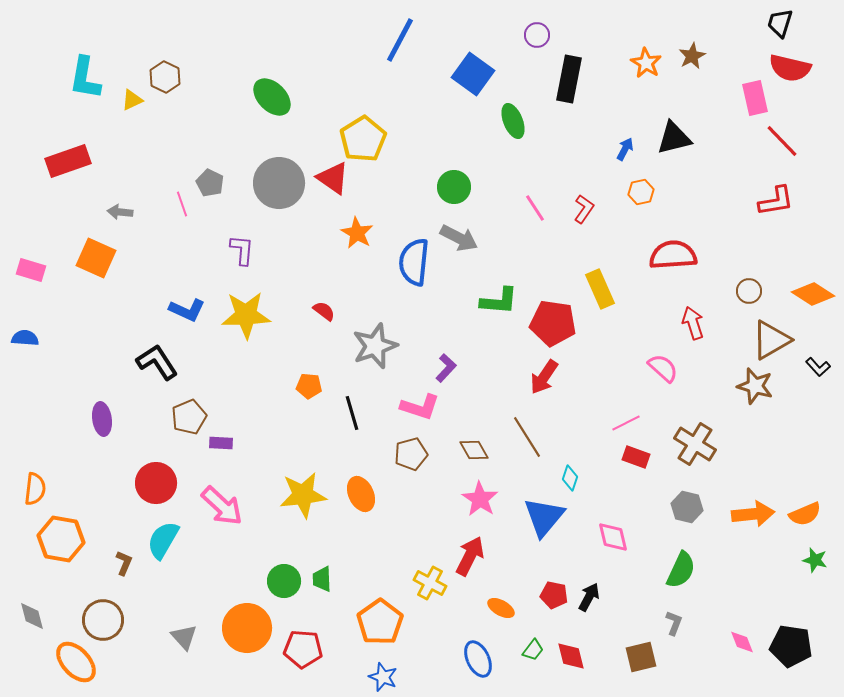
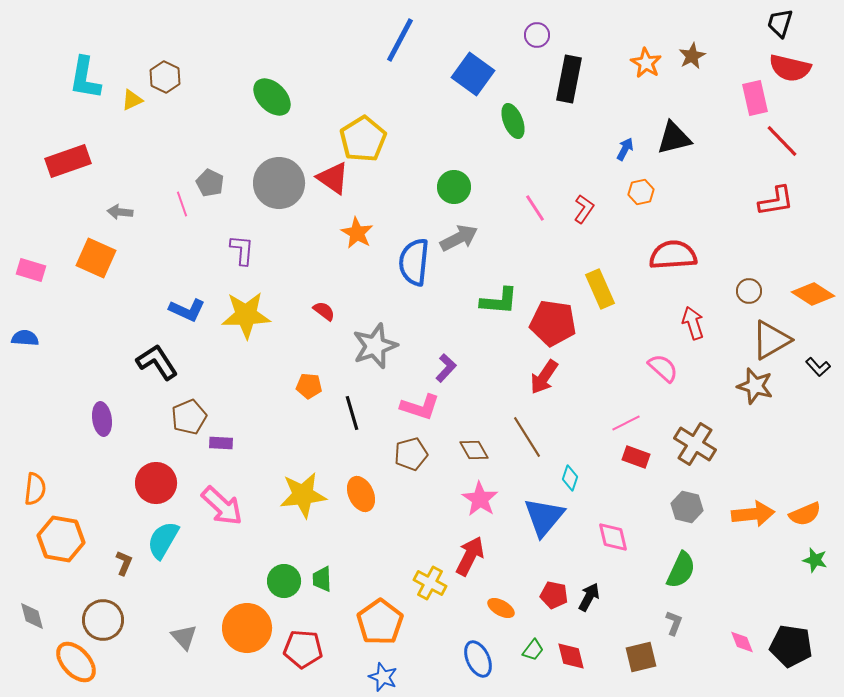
gray arrow at (459, 238): rotated 54 degrees counterclockwise
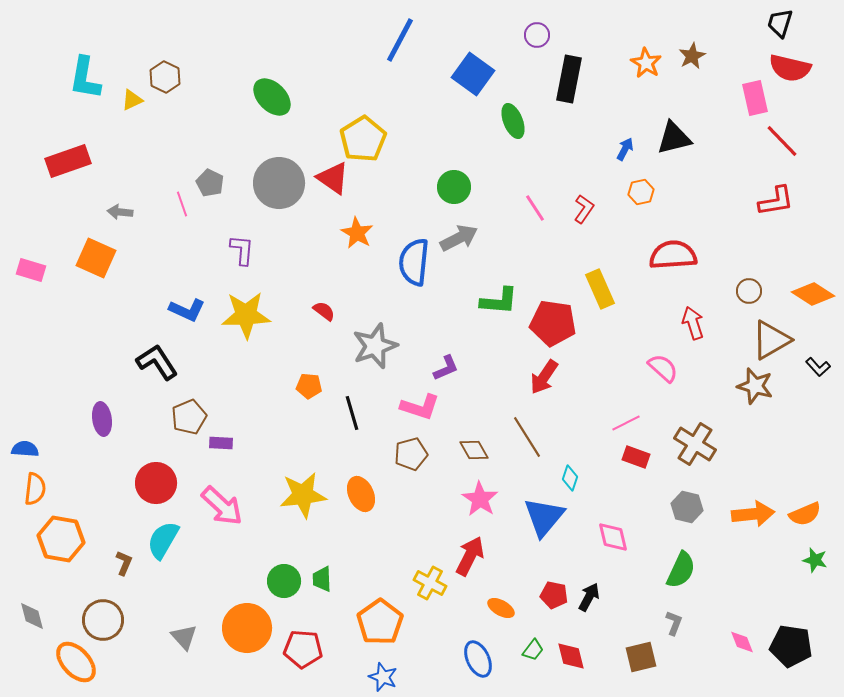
blue semicircle at (25, 338): moved 111 px down
purple L-shape at (446, 368): rotated 24 degrees clockwise
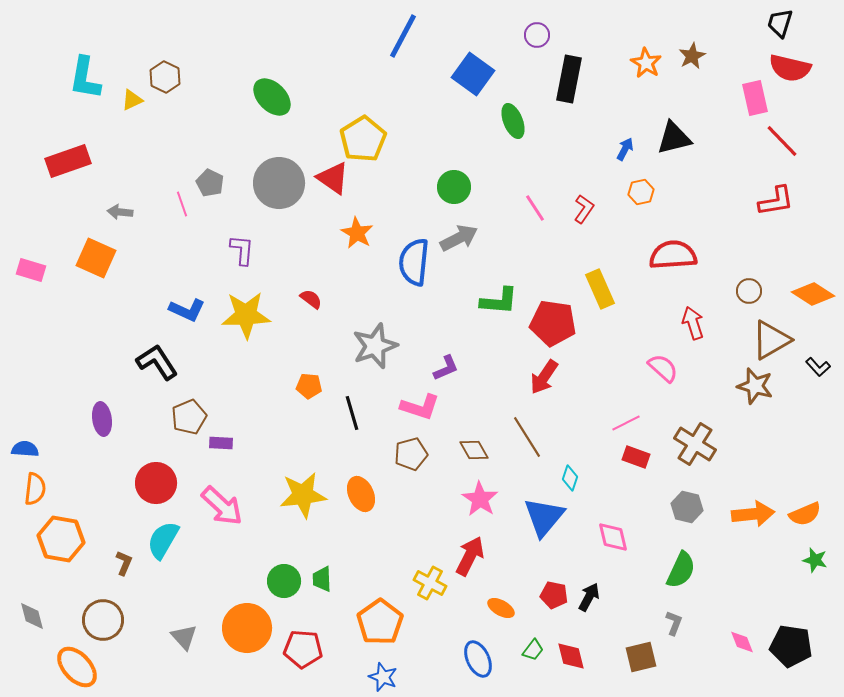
blue line at (400, 40): moved 3 px right, 4 px up
red semicircle at (324, 311): moved 13 px left, 12 px up
orange ellipse at (76, 662): moved 1 px right, 5 px down
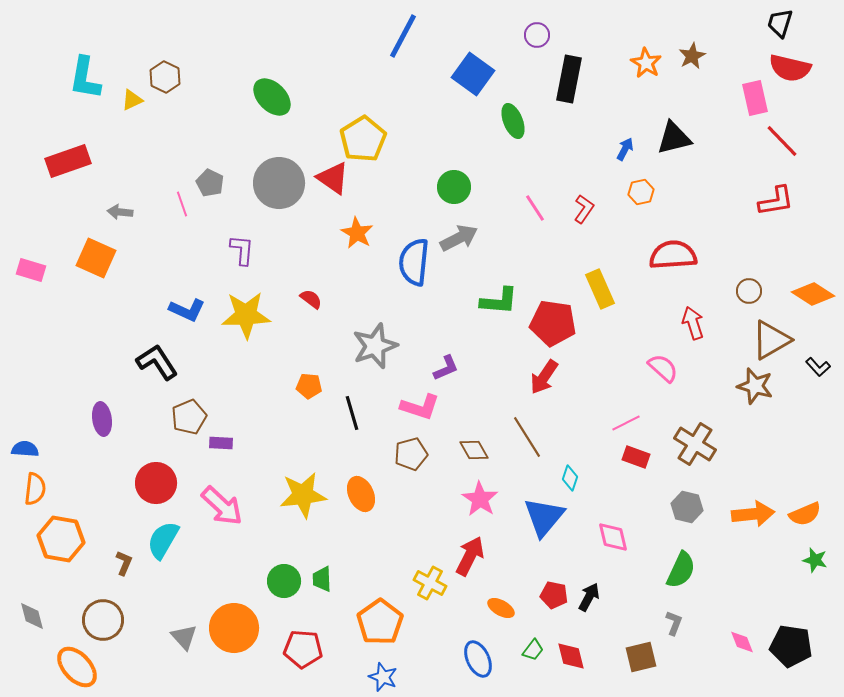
orange circle at (247, 628): moved 13 px left
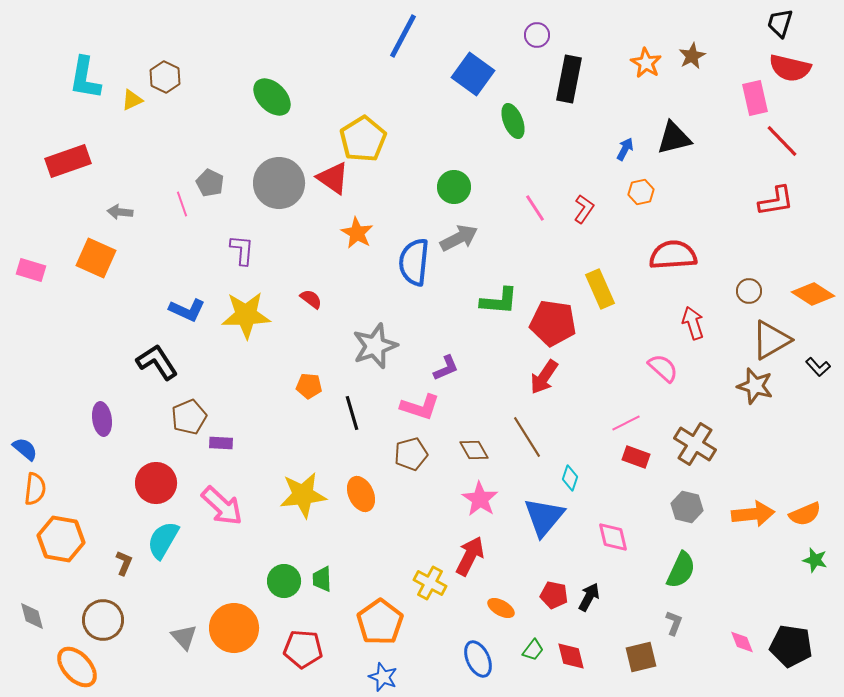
blue semicircle at (25, 449): rotated 36 degrees clockwise
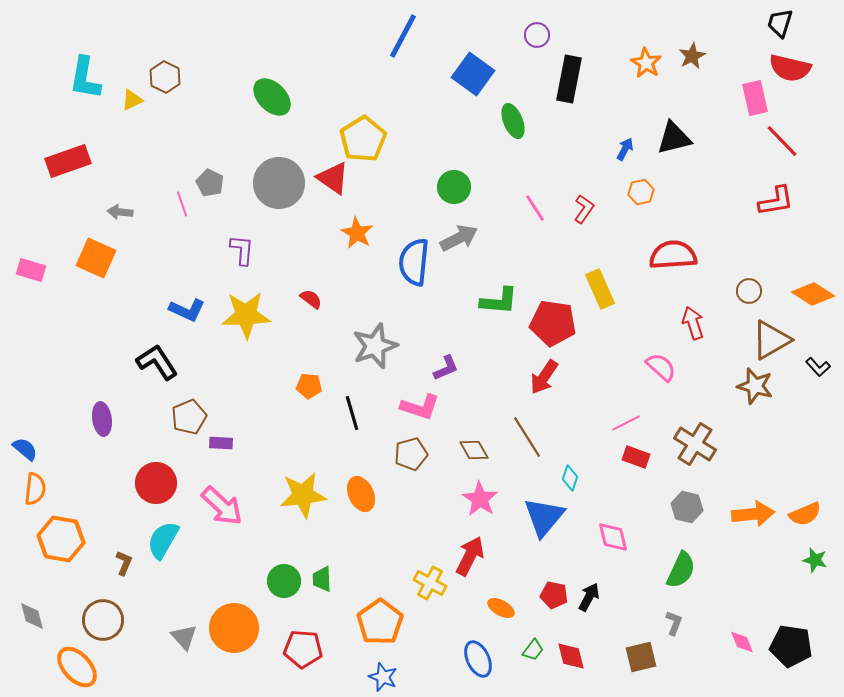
pink semicircle at (663, 368): moved 2 px left, 1 px up
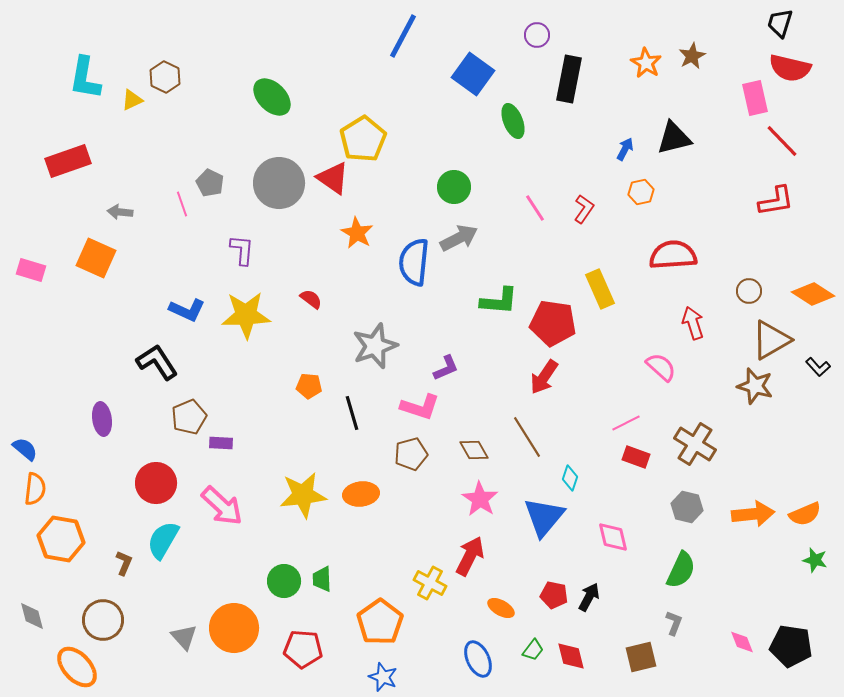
orange ellipse at (361, 494): rotated 72 degrees counterclockwise
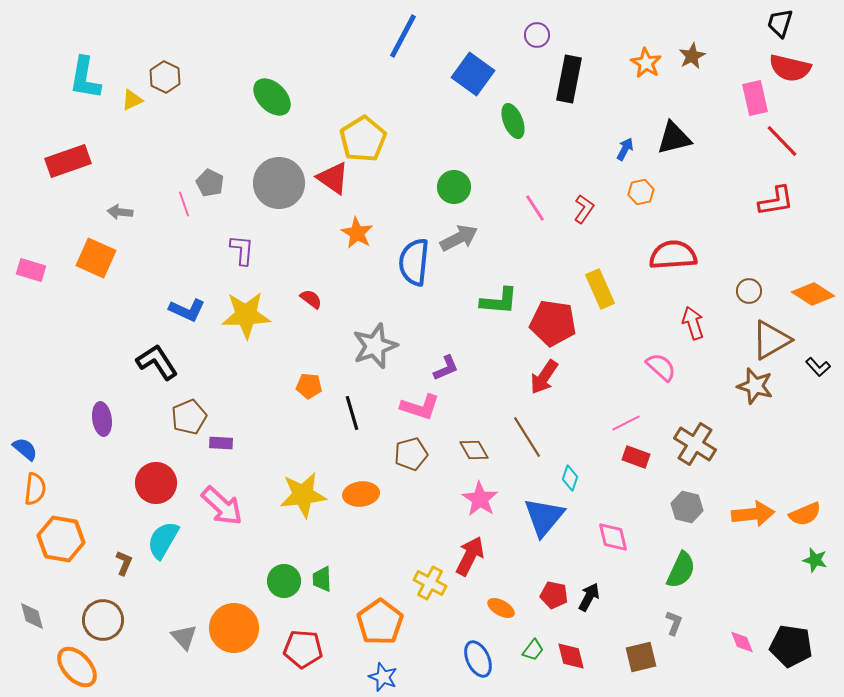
pink line at (182, 204): moved 2 px right
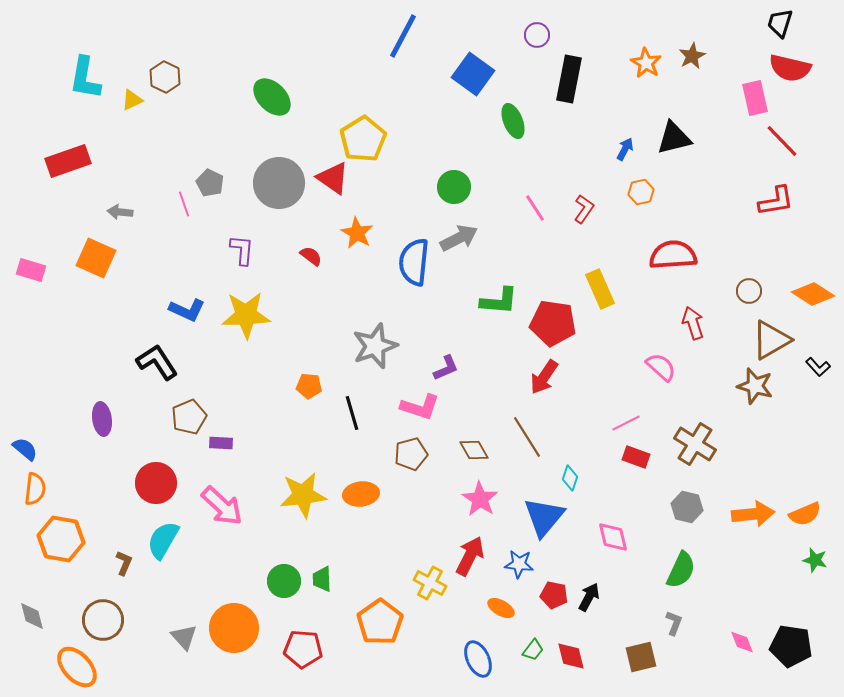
red semicircle at (311, 299): moved 43 px up
blue star at (383, 677): moved 136 px right, 113 px up; rotated 16 degrees counterclockwise
